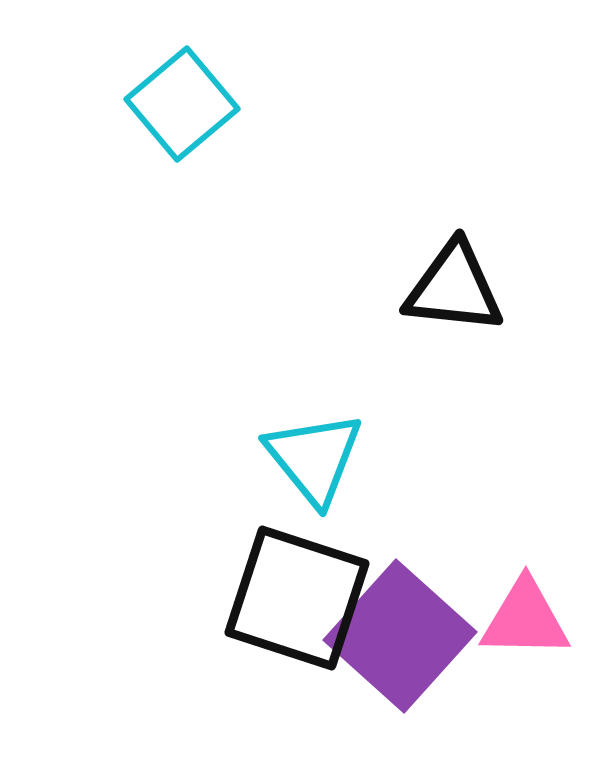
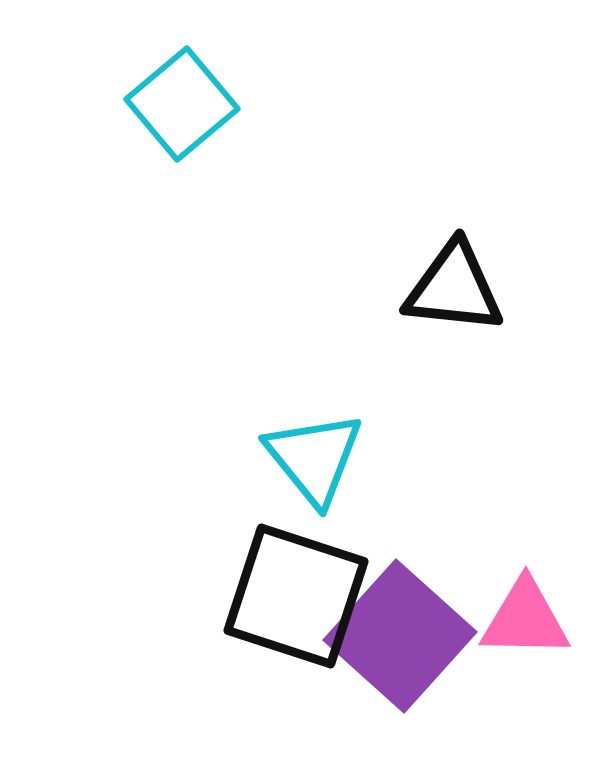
black square: moved 1 px left, 2 px up
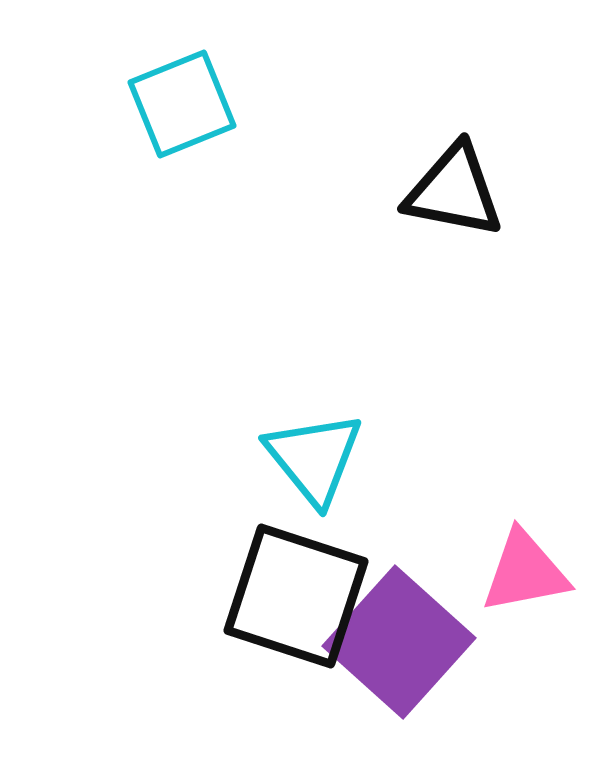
cyan square: rotated 18 degrees clockwise
black triangle: moved 97 px up; rotated 5 degrees clockwise
pink triangle: moved 47 px up; rotated 12 degrees counterclockwise
purple square: moved 1 px left, 6 px down
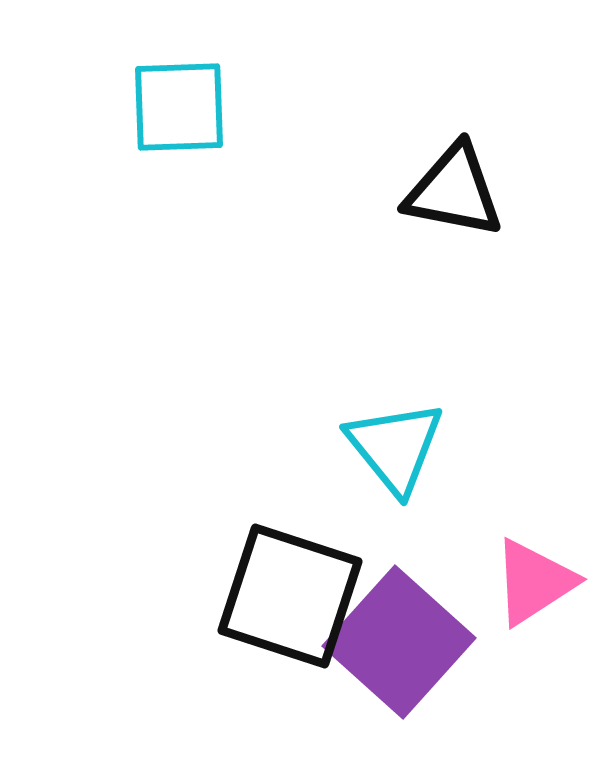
cyan square: moved 3 px left, 3 px down; rotated 20 degrees clockwise
cyan triangle: moved 81 px right, 11 px up
pink triangle: moved 9 px right, 10 px down; rotated 22 degrees counterclockwise
black square: moved 6 px left
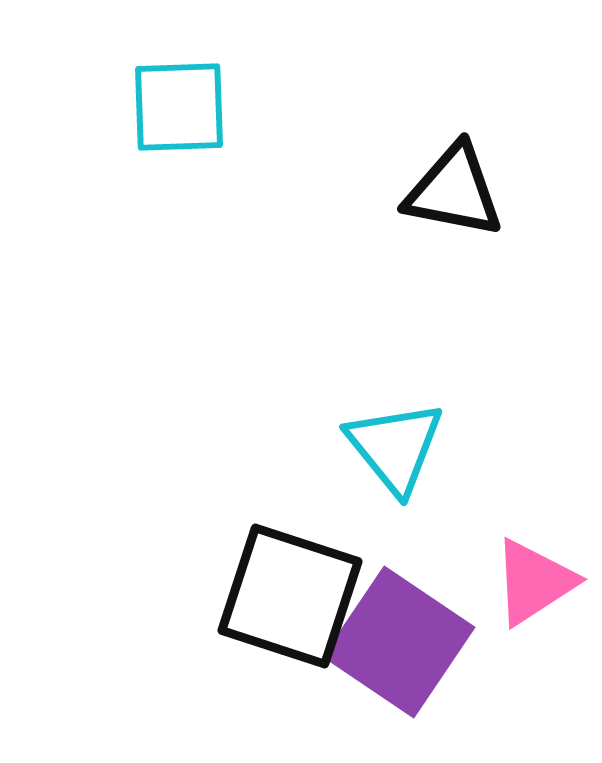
purple square: rotated 8 degrees counterclockwise
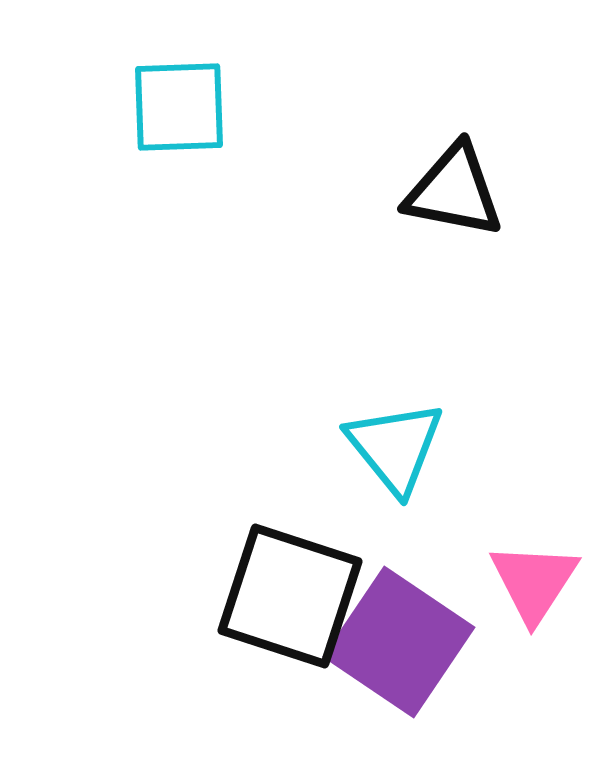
pink triangle: rotated 24 degrees counterclockwise
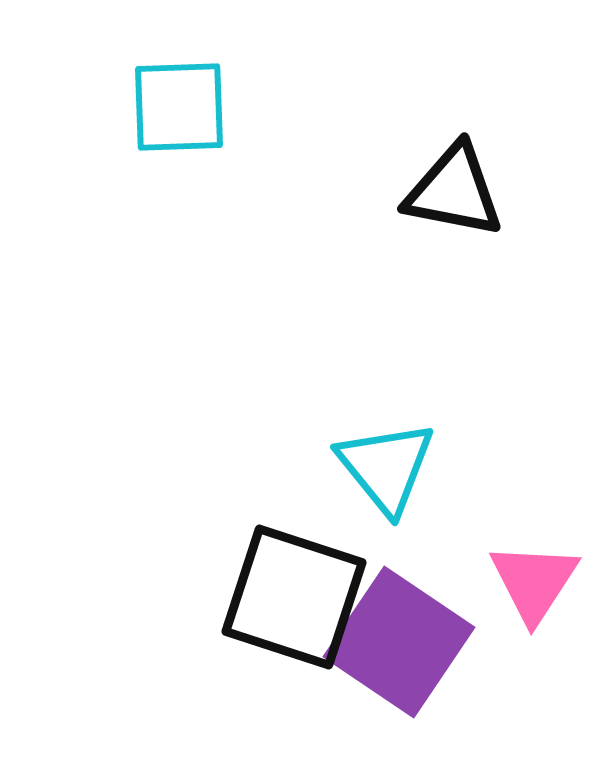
cyan triangle: moved 9 px left, 20 px down
black square: moved 4 px right, 1 px down
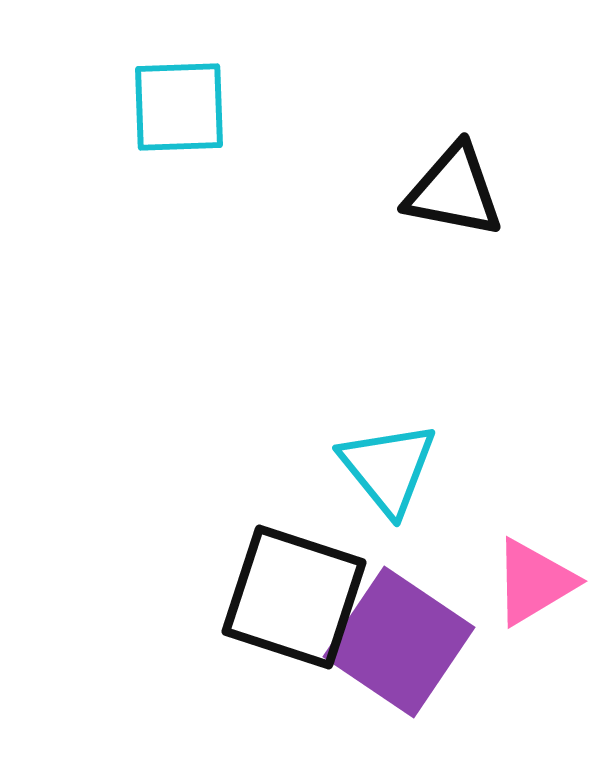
cyan triangle: moved 2 px right, 1 px down
pink triangle: rotated 26 degrees clockwise
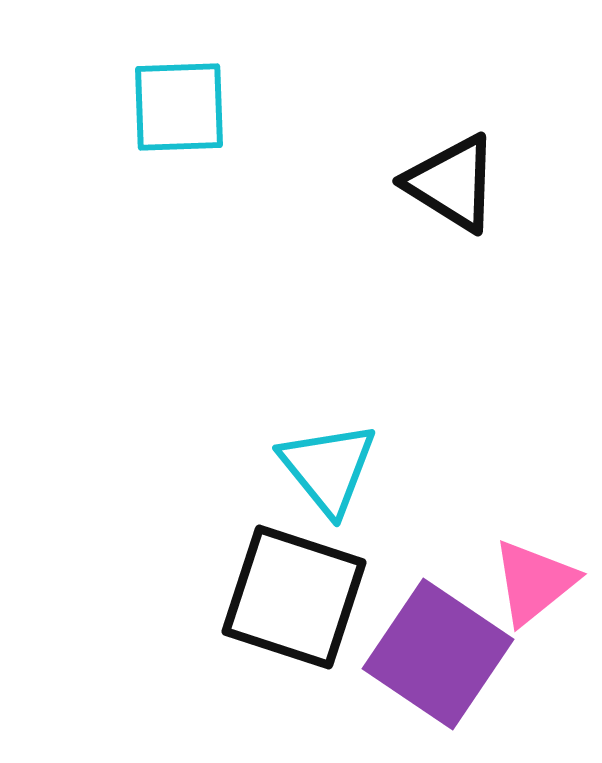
black triangle: moved 2 px left, 8 px up; rotated 21 degrees clockwise
cyan triangle: moved 60 px left
pink triangle: rotated 8 degrees counterclockwise
purple square: moved 39 px right, 12 px down
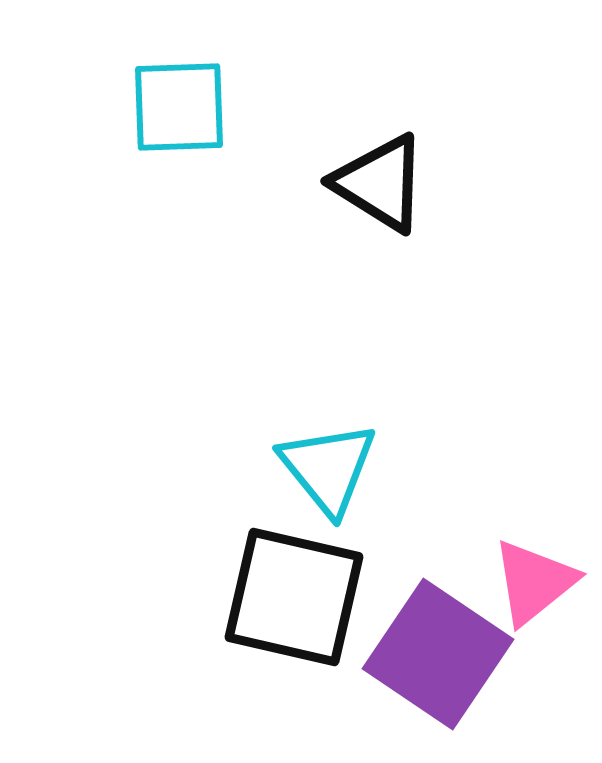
black triangle: moved 72 px left
black square: rotated 5 degrees counterclockwise
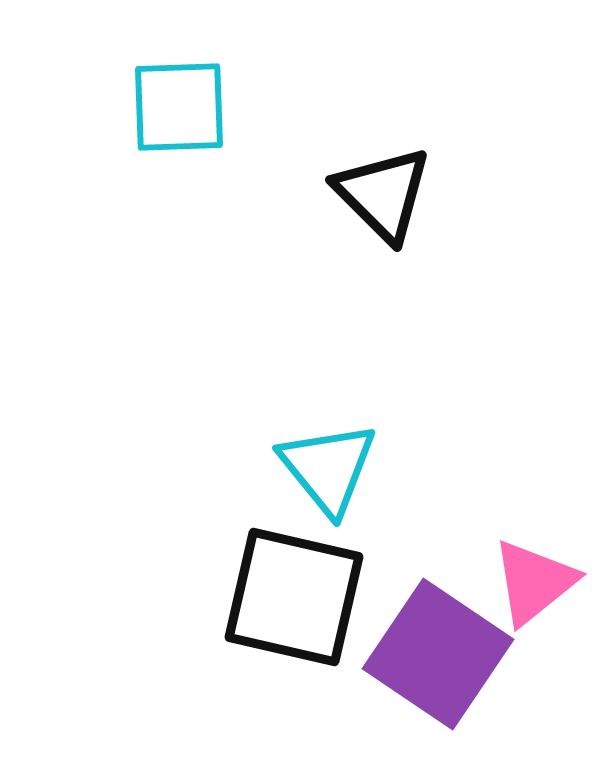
black triangle: moved 3 px right, 11 px down; rotated 13 degrees clockwise
